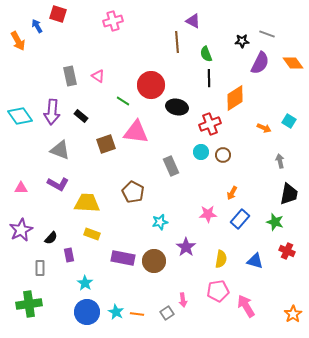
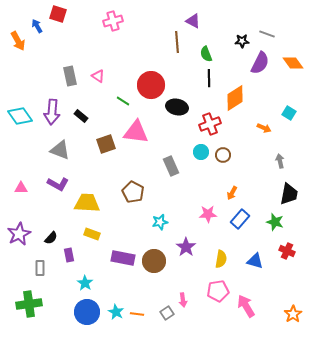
cyan square at (289, 121): moved 8 px up
purple star at (21, 230): moved 2 px left, 4 px down
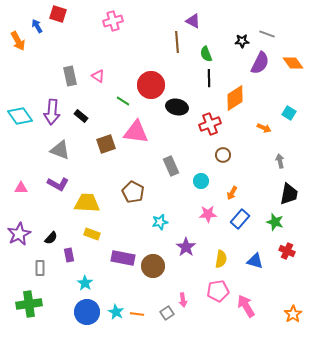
cyan circle at (201, 152): moved 29 px down
brown circle at (154, 261): moved 1 px left, 5 px down
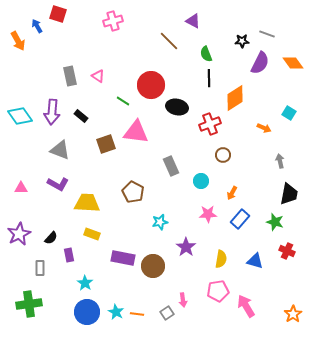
brown line at (177, 42): moved 8 px left, 1 px up; rotated 40 degrees counterclockwise
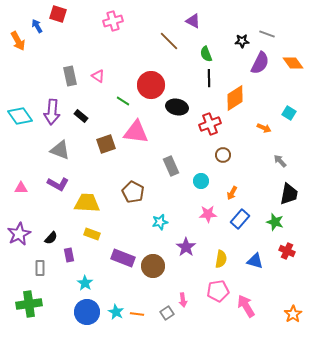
gray arrow at (280, 161): rotated 32 degrees counterclockwise
purple rectangle at (123, 258): rotated 10 degrees clockwise
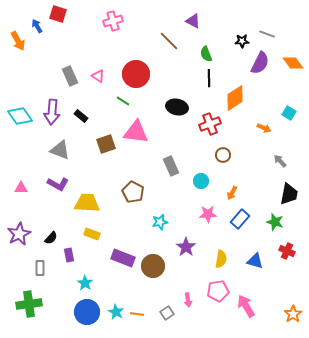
gray rectangle at (70, 76): rotated 12 degrees counterclockwise
red circle at (151, 85): moved 15 px left, 11 px up
pink arrow at (183, 300): moved 5 px right
